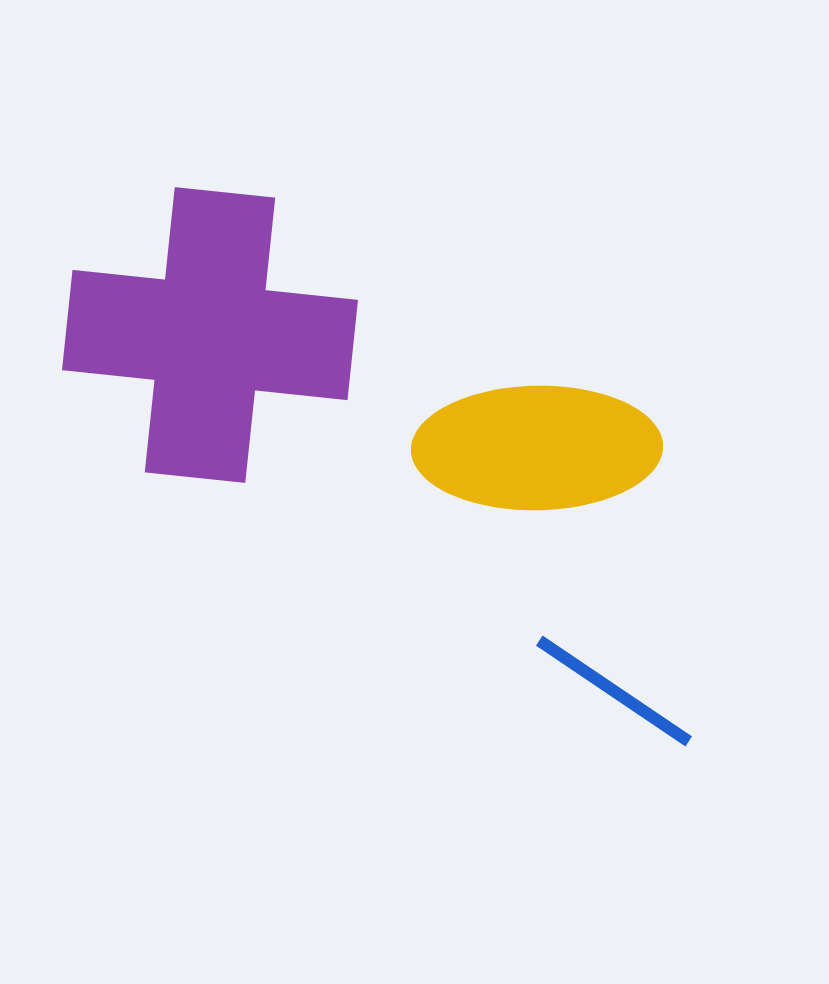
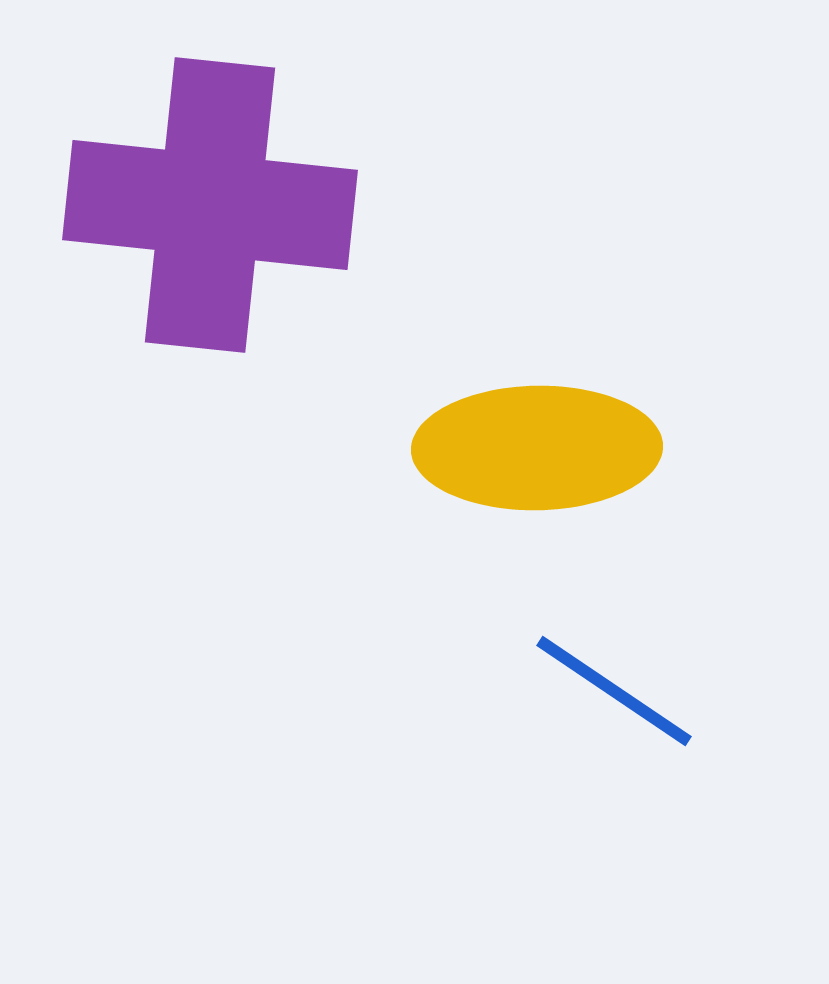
purple cross: moved 130 px up
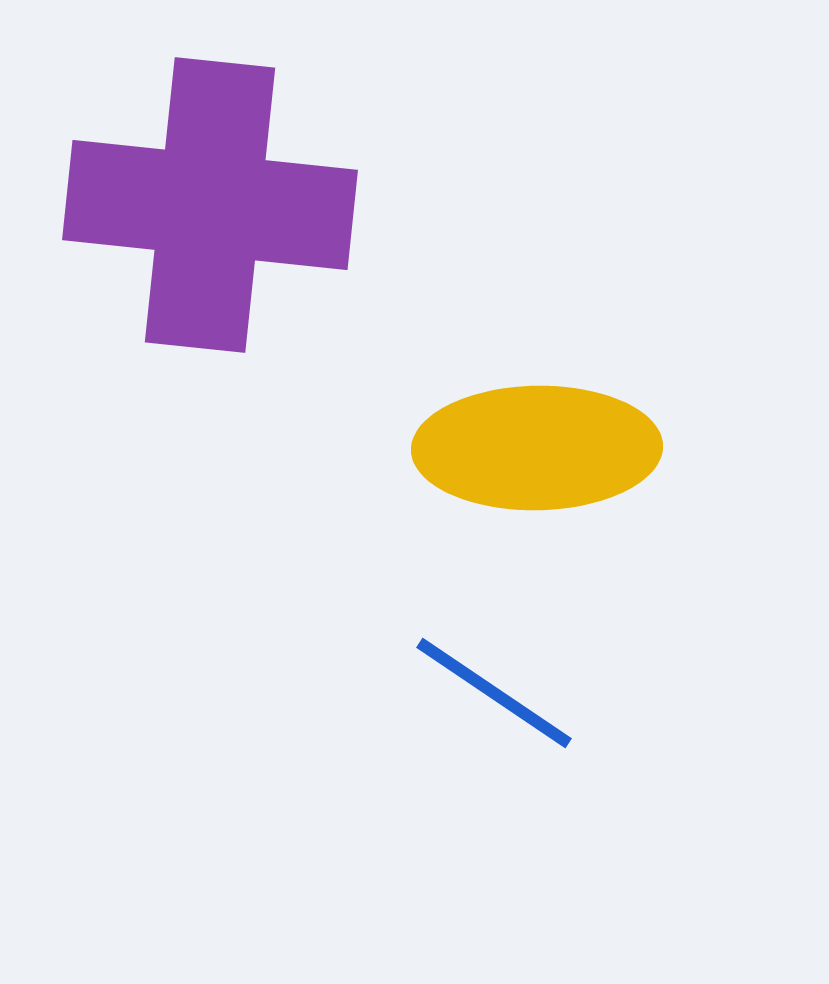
blue line: moved 120 px left, 2 px down
